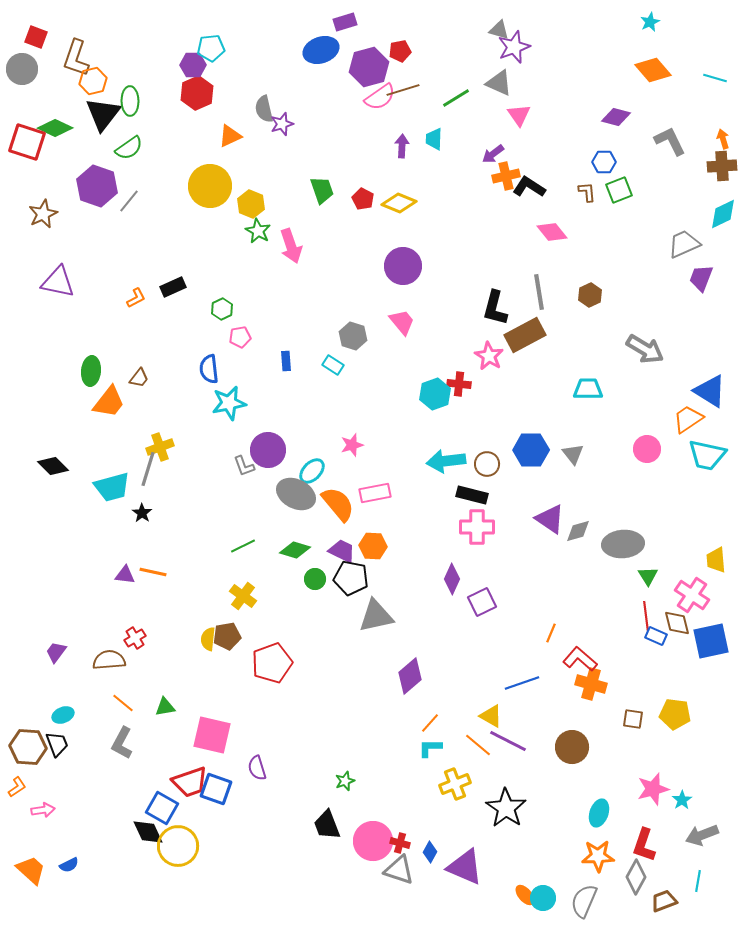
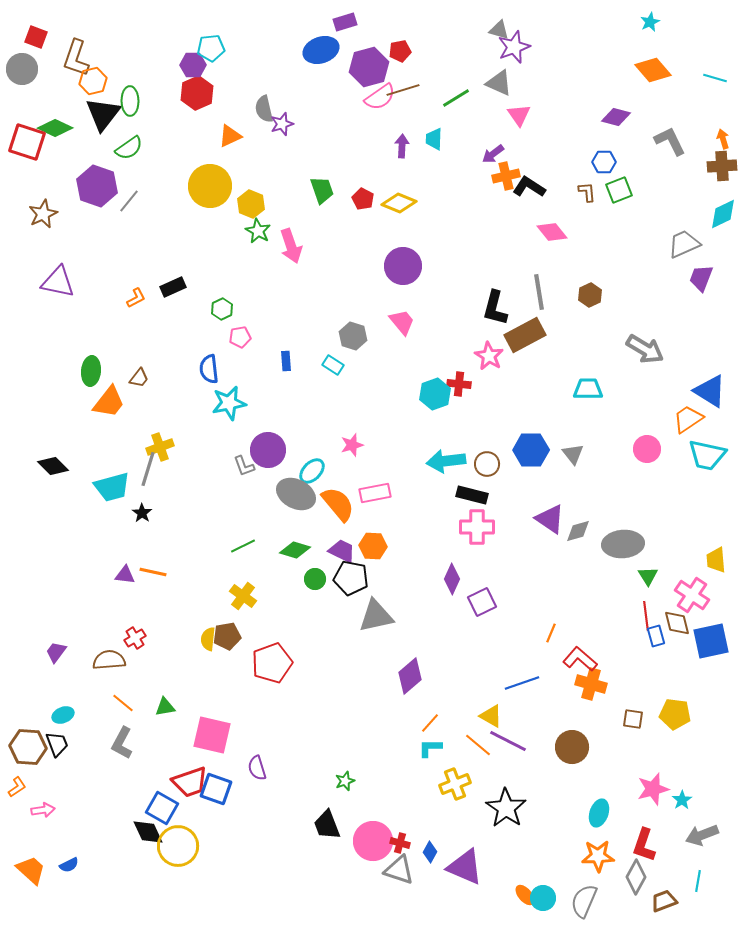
blue rectangle at (656, 636): rotated 50 degrees clockwise
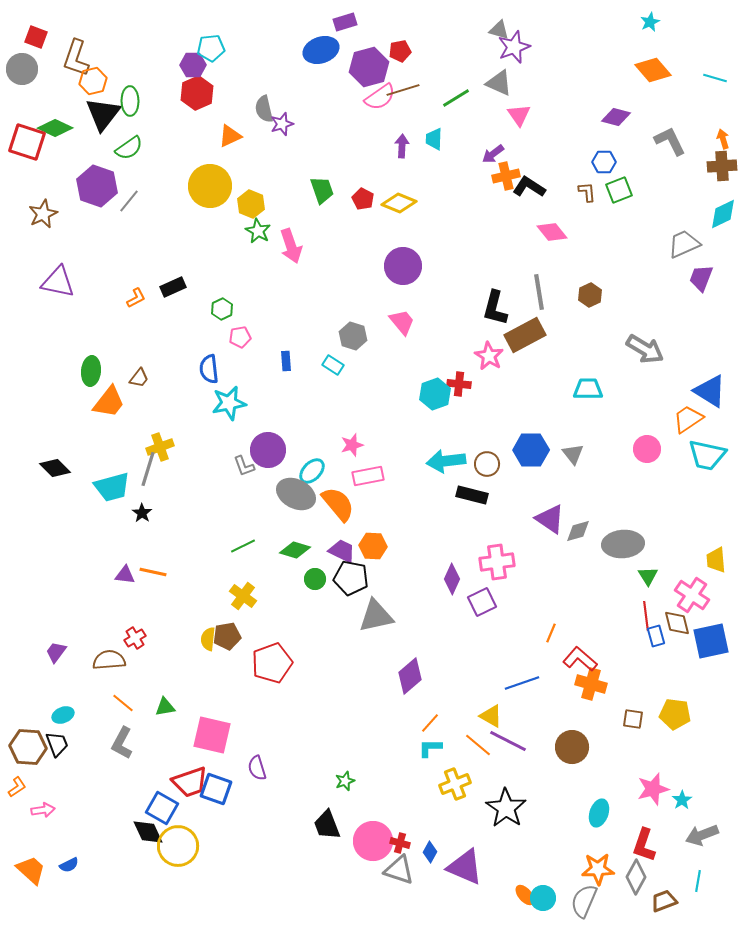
black diamond at (53, 466): moved 2 px right, 2 px down
pink rectangle at (375, 493): moved 7 px left, 17 px up
pink cross at (477, 527): moved 20 px right, 35 px down; rotated 8 degrees counterclockwise
orange star at (598, 856): moved 13 px down
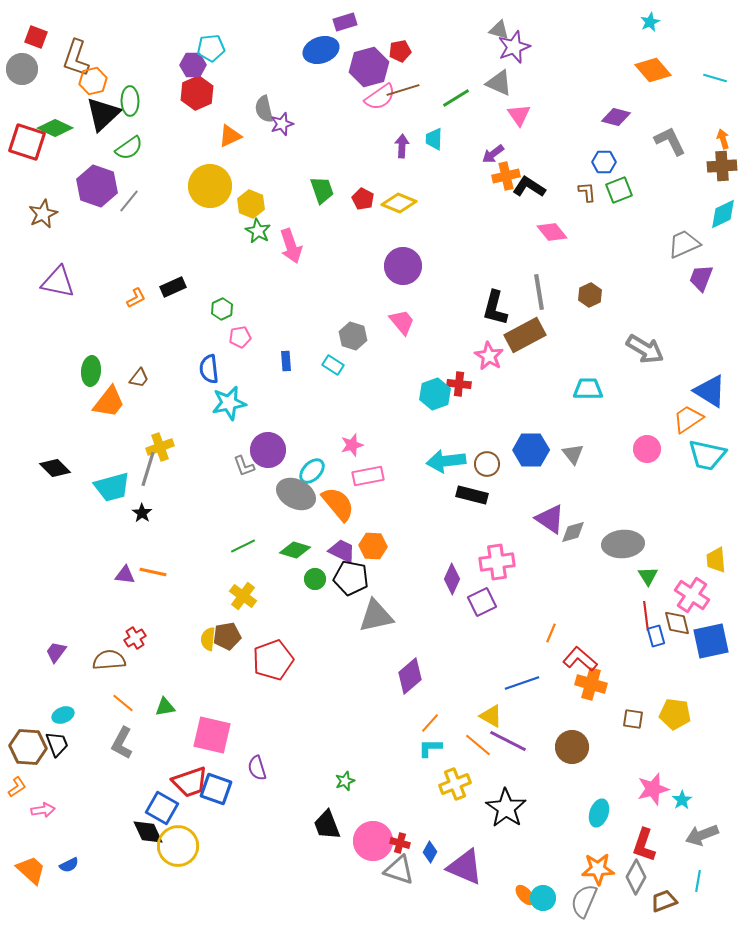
black triangle at (103, 114): rotated 9 degrees clockwise
gray diamond at (578, 531): moved 5 px left, 1 px down
red pentagon at (272, 663): moved 1 px right, 3 px up
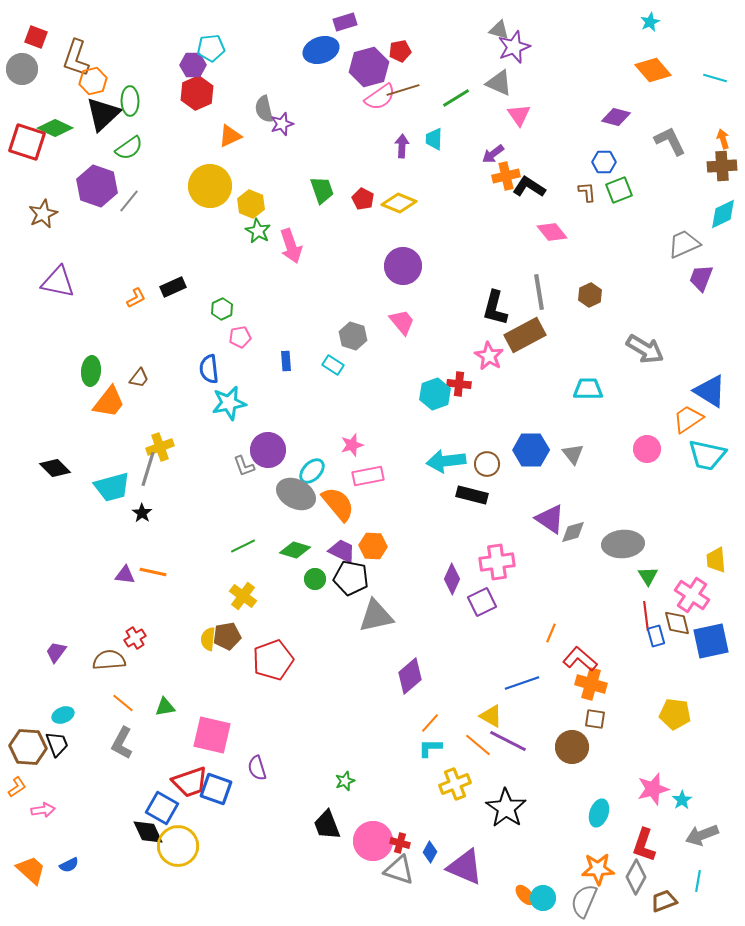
brown square at (633, 719): moved 38 px left
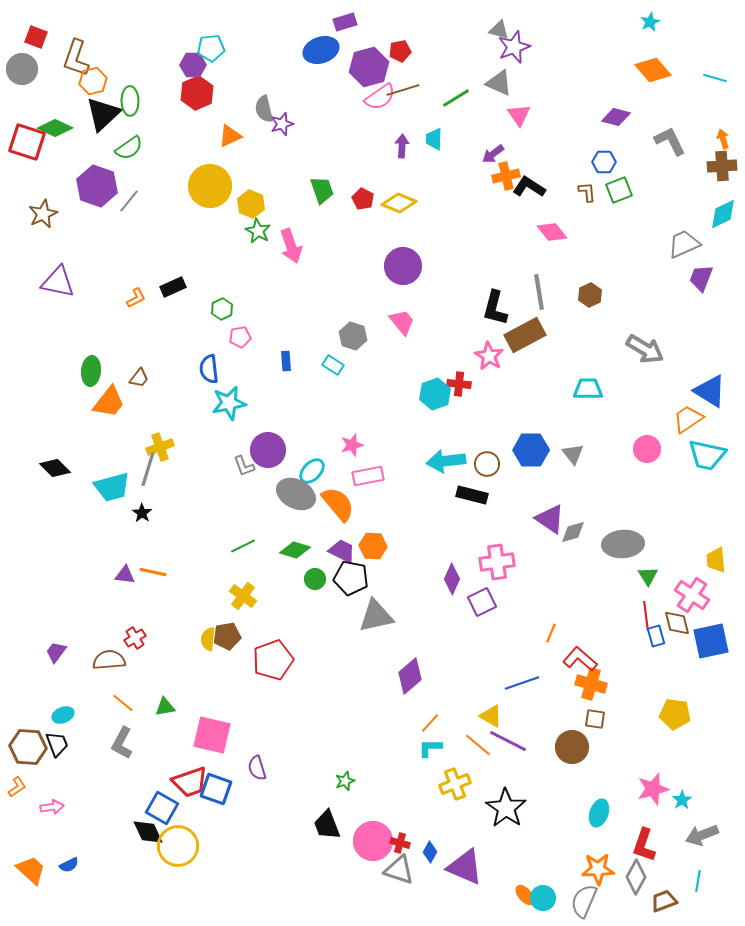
pink arrow at (43, 810): moved 9 px right, 3 px up
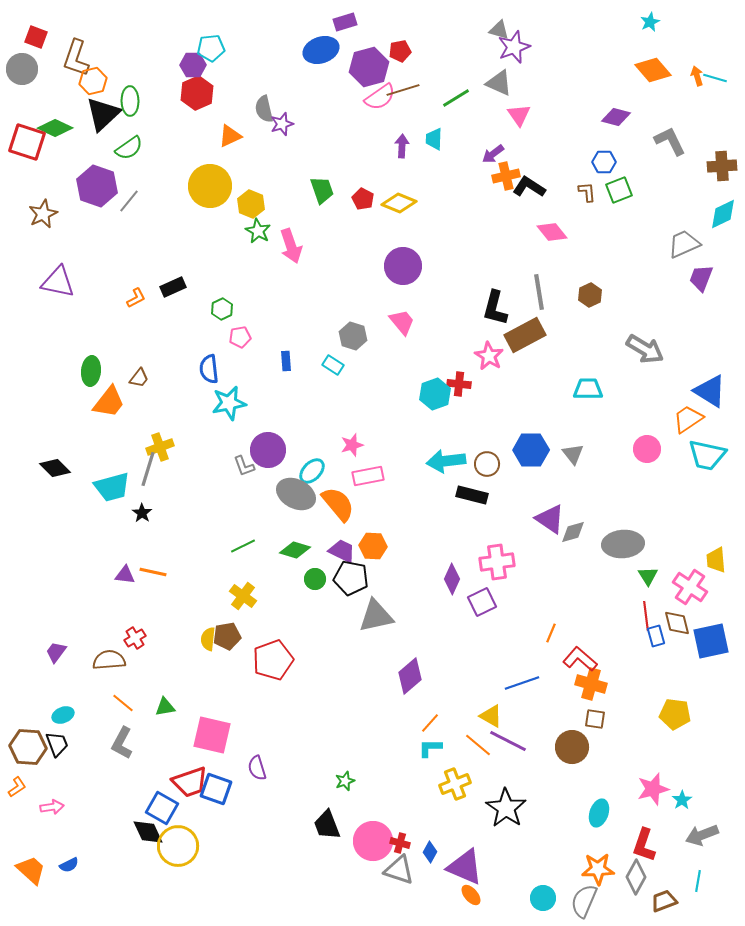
orange arrow at (723, 139): moved 26 px left, 63 px up
pink cross at (692, 595): moved 2 px left, 8 px up
orange ellipse at (525, 895): moved 54 px left
